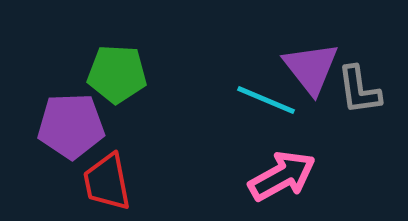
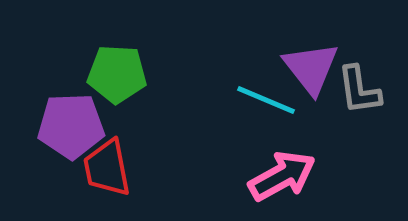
red trapezoid: moved 14 px up
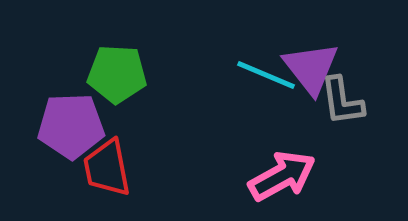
gray L-shape: moved 17 px left, 11 px down
cyan line: moved 25 px up
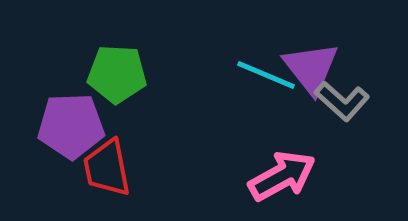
gray L-shape: rotated 40 degrees counterclockwise
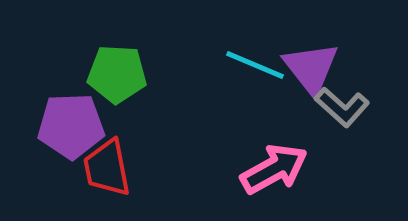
cyan line: moved 11 px left, 10 px up
gray L-shape: moved 6 px down
pink arrow: moved 8 px left, 7 px up
